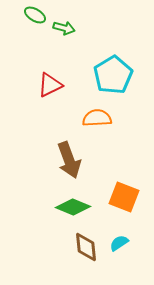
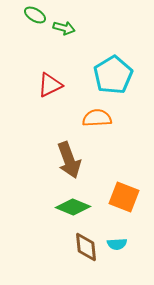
cyan semicircle: moved 2 px left, 1 px down; rotated 150 degrees counterclockwise
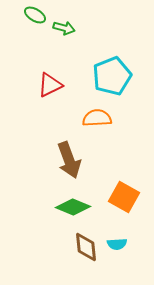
cyan pentagon: moved 1 px left, 1 px down; rotated 9 degrees clockwise
orange square: rotated 8 degrees clockwise
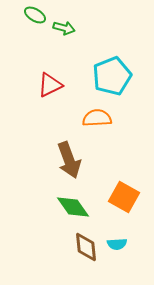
green diamond: rotated 32 degrees clockwise
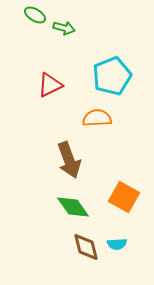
brown diamond: rotated 8 degrees counterclockwise
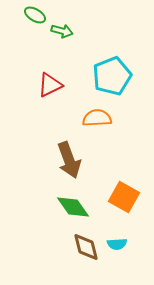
green arrow: moved 2 px left, 3 px down
